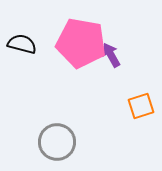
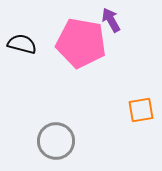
purple arrow: moved 35 px up
orange square: moved 4 px down; rotated 8 degrees clockwise
gray circle: moved 1 px left, 1 px up
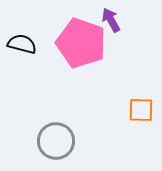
pink pentagon: rotated 9 degrees clockwise
orange square: rotated 12 degrees clockwise
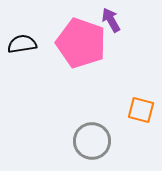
black semicircle: rotated 24 degrees counterclockwise
orange square: rotated 12 degrees clockwise
gray circle: moved 36 px right
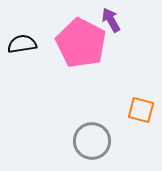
pink pentagon: rotated 9 degrees clockwise
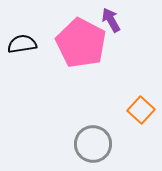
orange square: rotated 28 degrees clockwise
gray circle: moved 1 px right, 3 px down
